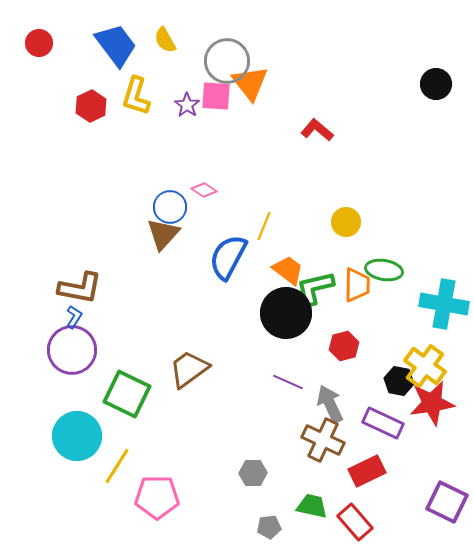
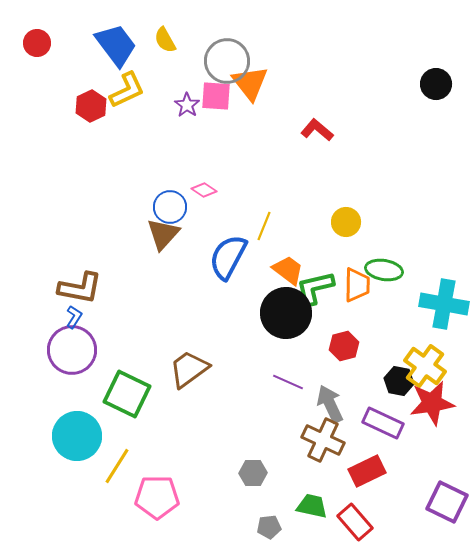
red circle at (39, 43): moved 2 px left
yellow L-shape at (136, 96): moved 9 px left, 6 px up; rotated 132 degrees counterclockwise
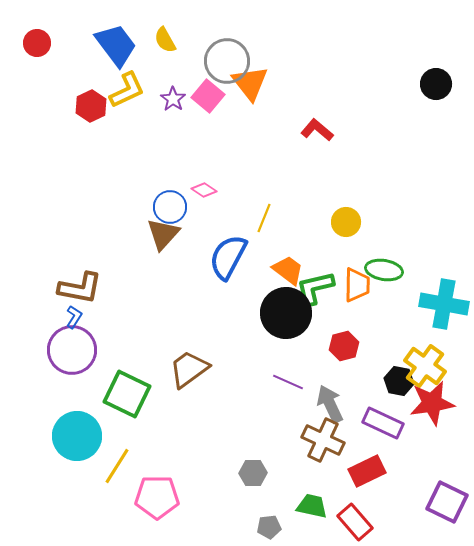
pink square at (216, 96): moved 8 px left; rotated 36 degrees clockwise
purple star at (187, 105): moved 14 px left, 6 px up
yellow line at (264, 226): moved 8 px up
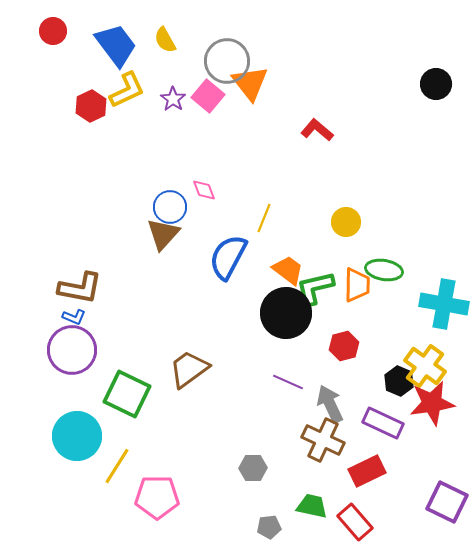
red circle at (37, 43): moved 16 px right, 12 px up
pink diamond at (204, 190): rotated 35 degrees clockwise
blue L-shape at (74, 317): rotated 80 degrees clockwise
black hexagon at (399, 381): rotated 12 degrees clockwise
gray hexagon at (253, 473): moved 5 px up
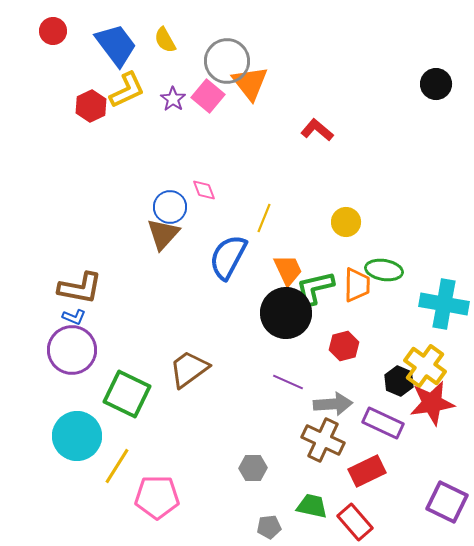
orange trapezoid at (288, 270): rotated 28 degrees clockwise
gray arrow at (330, 404): moved 3 px right; rotated 111 degrees clockwise
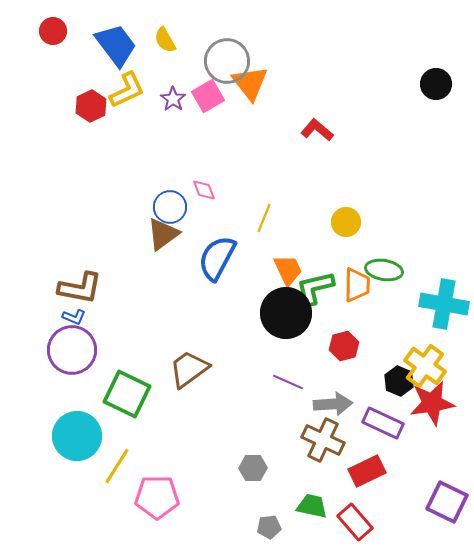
pink square at (208, 96): rotated 20 degrees clockwise
brown triangle at (163, 234): rotated 12 degrees clockwise
blue semicircle at (228, 257): moved 11 px left, 1 px down
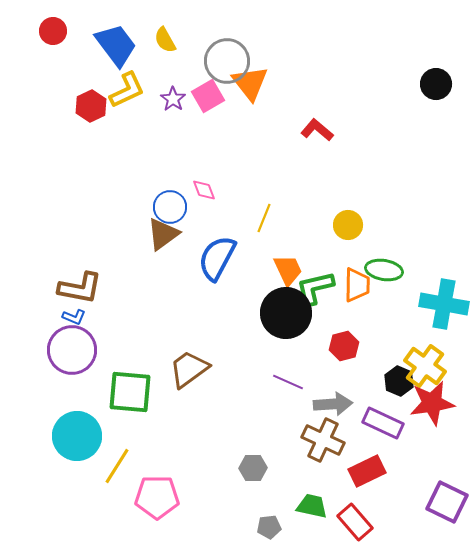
yellow circle at (346, 222): moved 2 px right, 3 px down
green square at (127, 394): moved 3 px right, 2 px up; rotated 21 degrees counterclockwise
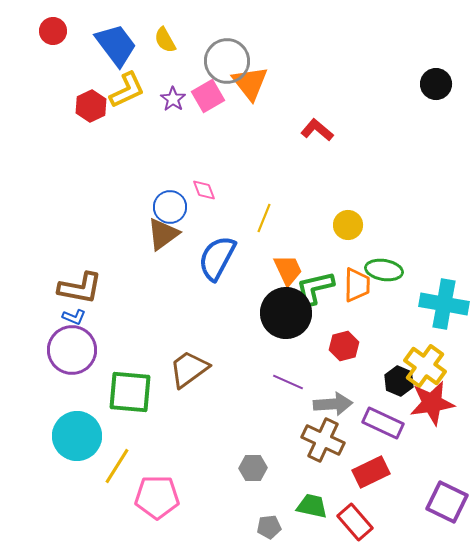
red rectangle at (367, 471): moved 4 px right, 1 px down
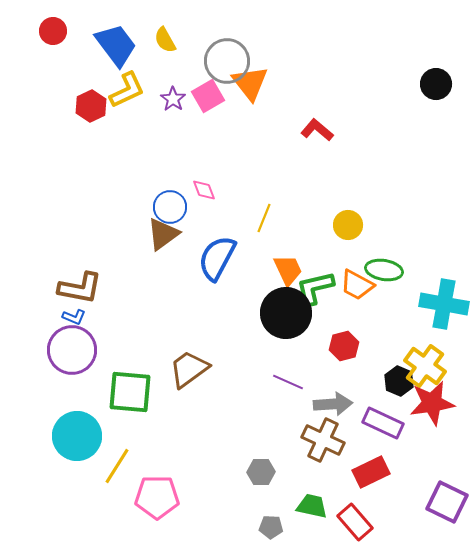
orange trapezoid at (357, 285): rotated 117 degrees clockwise
gray hexagon at (253, 468): moved 8 px right, 4 px down
gray pentagon at (269, 527): moved 2 px right; rotated 10 degrees clockwise
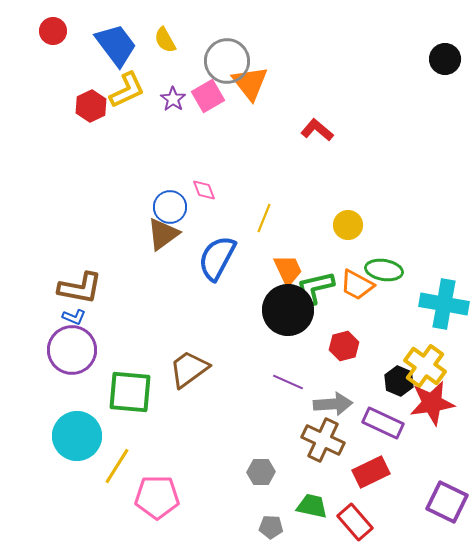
black circle at (436, 84): moved 9 px right, 25 px up
black circle at (286, 313): moved 2 px right, 3 px up
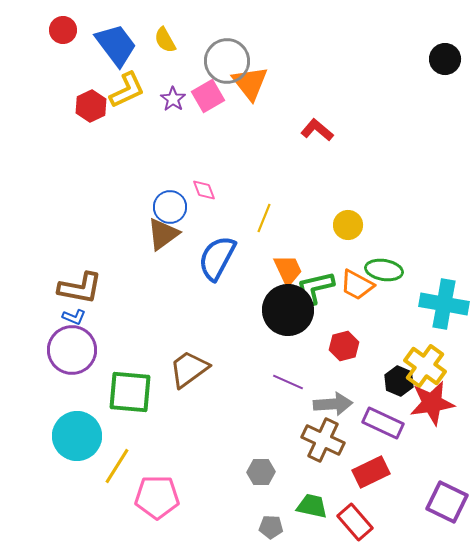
red circle at (53, 31): moved 10 px right, 1 px up
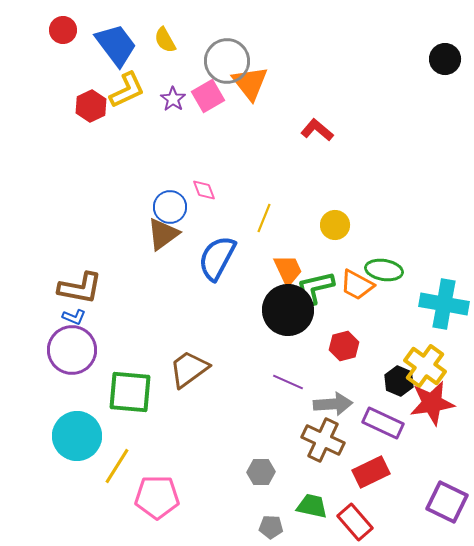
yellow circle at (348, 225): moved 13 px left
